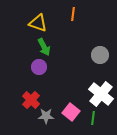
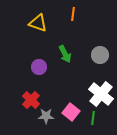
green arrow: moved 21 px right, 7 px down
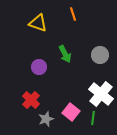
orange line: rotated 24 degrees counterclockwise
gray star: moved 3 px down; rotated 21 degrees counterclockwise
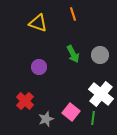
green arrow: moved 8 px right
red cross: moved 6 px left, 1 px down
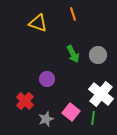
gray circle: moved 2 px left
purple circle: moved 8 px right, 12 px down
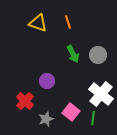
orange line: moved 5 px left, 8 px down
purple circle: moved 2 px down
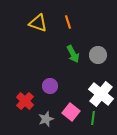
purple circle: moved 3 px right, 5 px down
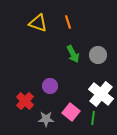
gray star: rotated 21 degrees clockwise
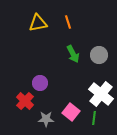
yellow triangle: rotated 30 degrees counterclockwise
gray circle: moved 1 px right
purple circle: moved 10 px left, 3 px up
green line: moved 1 px right
